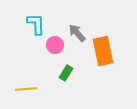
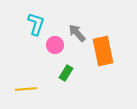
cyan L-shape: rotated 20 degrees clockwise
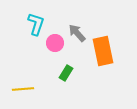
pink circle: moved 2 px up
yellow line: moved 3 px left
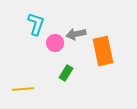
gray arrow: moved 1 px left, 1 px down; rotated 60 degrees counterclockwise
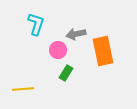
pink circle: moved 3 px right, 7 px down
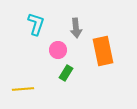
gray arrow: moved 6 px up; rotated 84 degrees counterclockwise
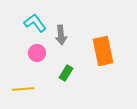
cyan L-shape: moved 1 px left, 1 px up; rotated 55 degrees counterclockwise
gray arrow: moved 15 px left, 7 px down
pink circle: moved 21 px left, 3 px down
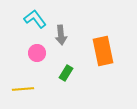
cyan L-shape: moved 4 px up
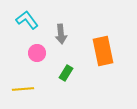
cyan L-shape: moved 8 px left, 1 px down
gray arrow: moved 1 px up
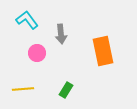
green rectangle: moved 17 px down
